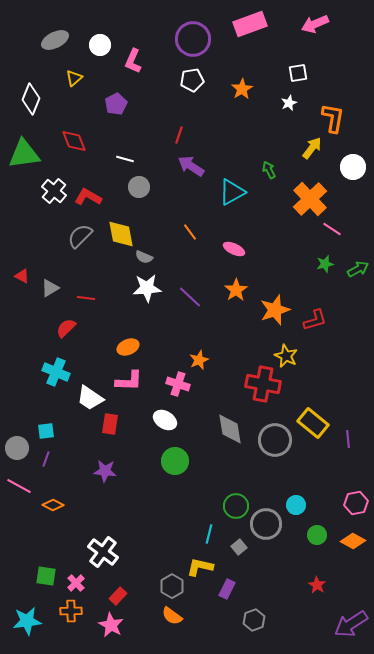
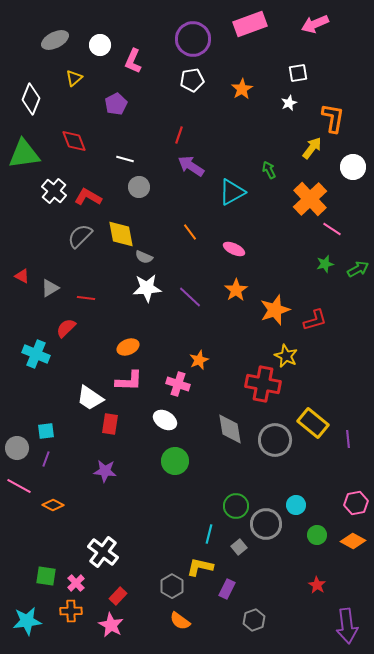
cyan cross at (56, 372): moved 20 px left, 18 px up
orange semicircle at (172, 616): moved 8 px right, 5 px down
purple arrow at (351, 624): moved 4 px left, 2 px down; rotated 64 degrees counterclockwise
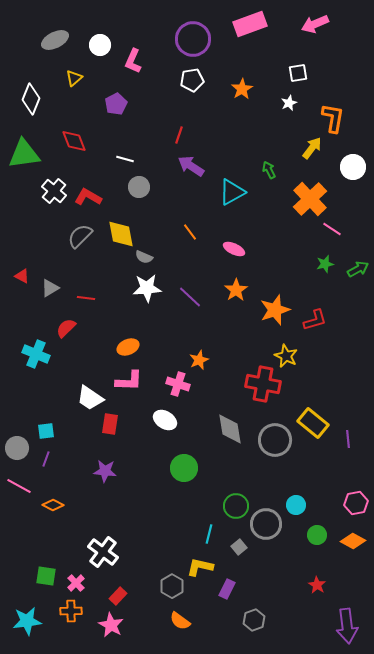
green circle at (175, 461): moved 9 px right, 7 px down
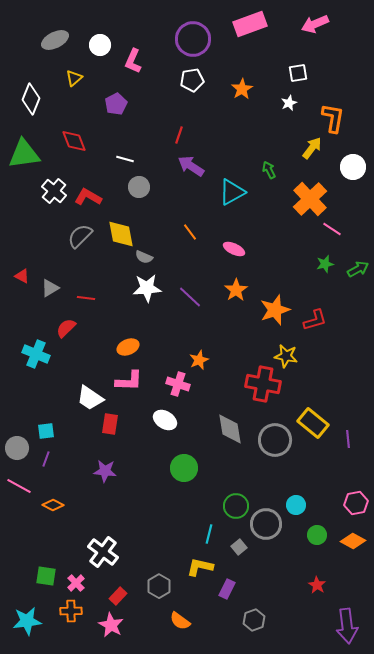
yellow star at (286, 356): rotated 15 degrees counterclockwise
gray hexagon at (172, 586): moved 13 px left
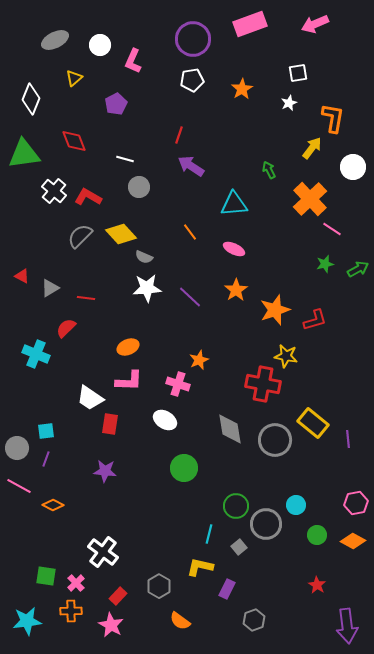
cyan triangle at (232, 192): moved 2 px right, 12 px down; rotated 24 degrees clockwise
yellow diamond at (121, 234): rotated 32 degrees counterclockwise
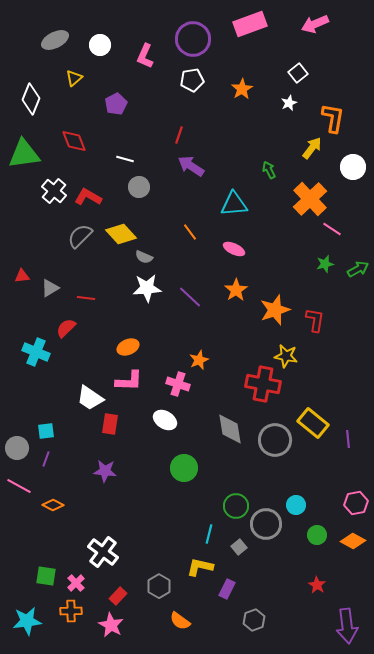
pink L-shape at (133, 61): moved 12 px right, 5 px up
white square at (298, 73): rotated 30 degrees counterclockwise
red triangle at (22, 276): rotated 35 degrees counterclockwise
red L-shape at (315, 320): rotated 65 degrees counterclockwise
cyan cross at (36, 354): moved 2 px up
